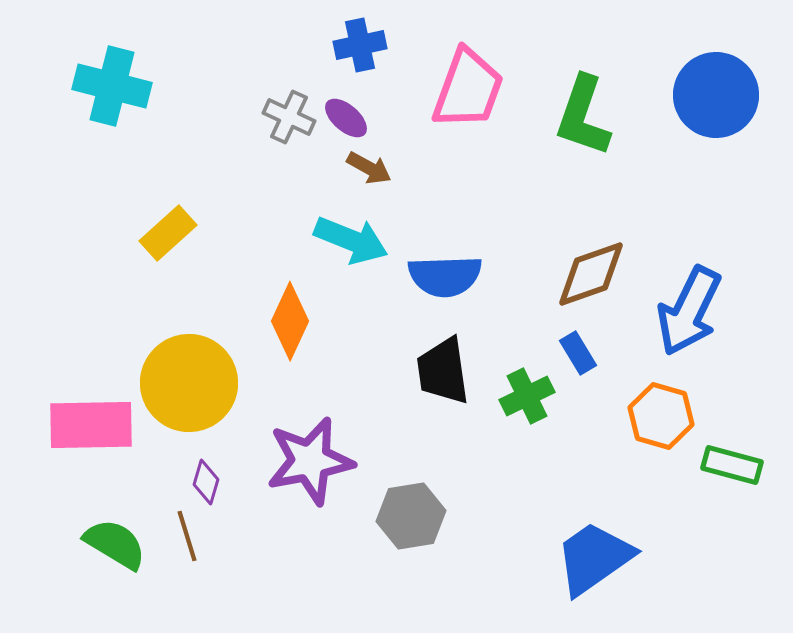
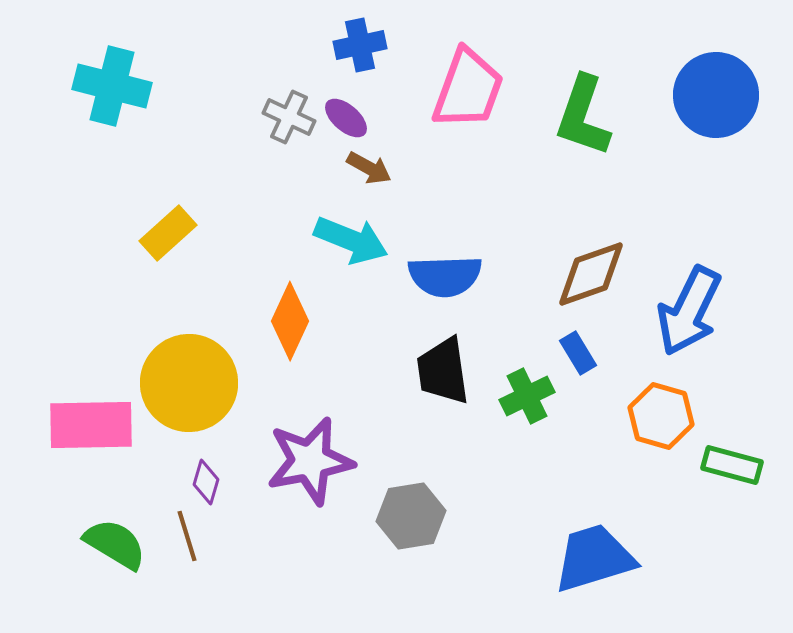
blue trapezoid: rotated 18 degrees clockwise
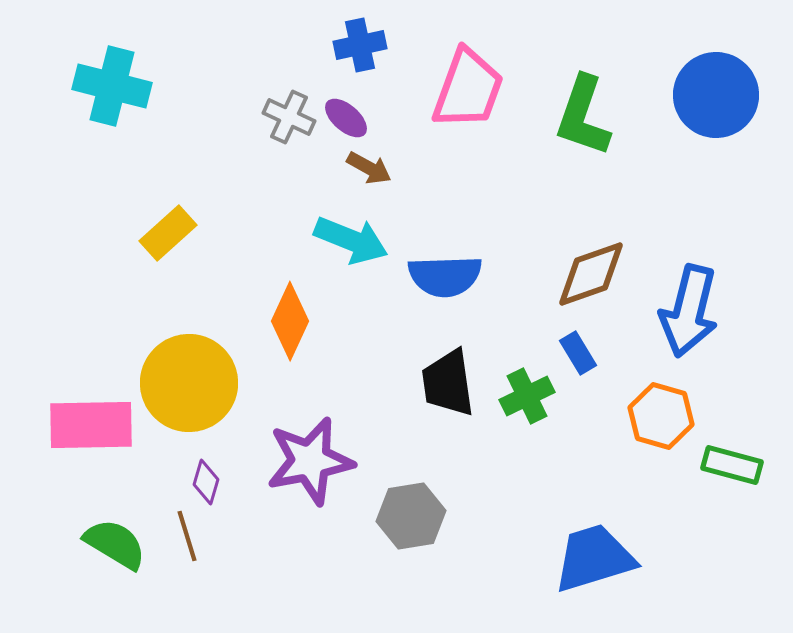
blue arrow: rotated 12 degrees counterclockwise
black trapezoid: moved 5 px right, 12 px down
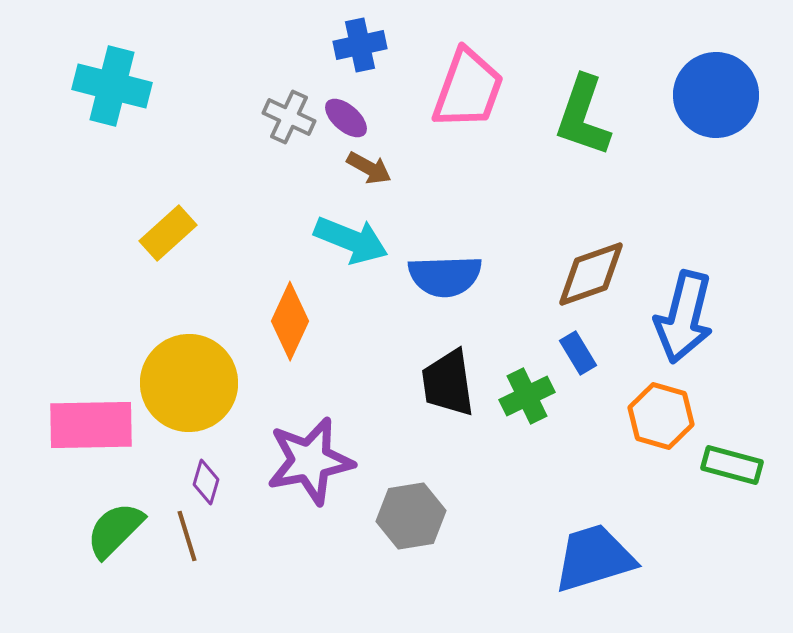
blue arrow: moved 5 px left, 6 px down
green semicircle: moved 14 px up; rotated 76 degrees counterclockwise
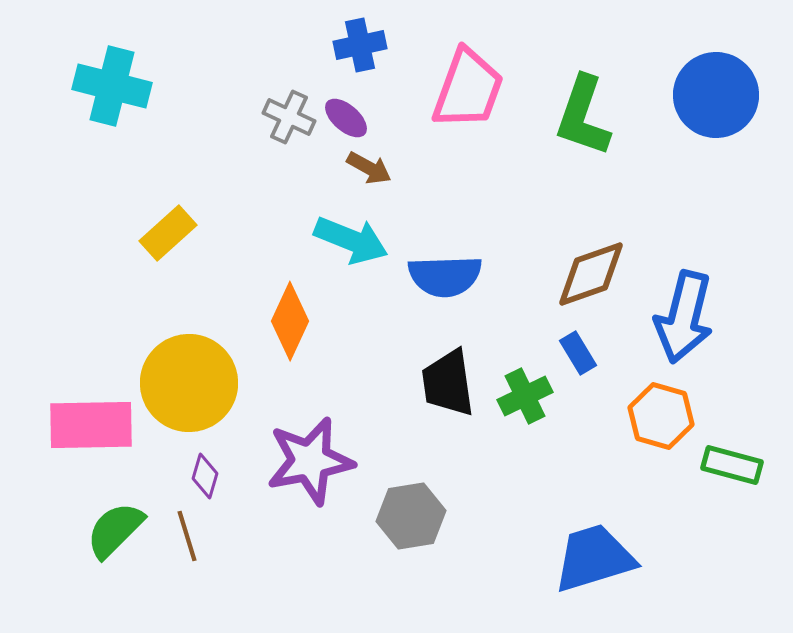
green cross: moved 2 px left
purple diamond: moved 1 px left, 6 px up
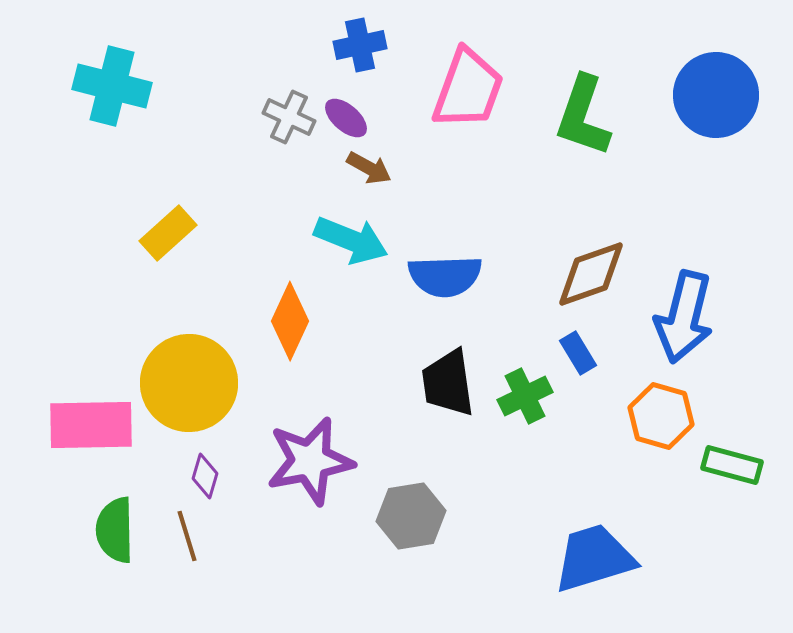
green semicircle: rotated 46 degrees counterclockwise
